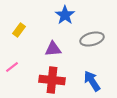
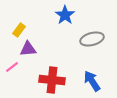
purple triangle: moved 25 px left
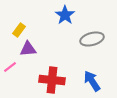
pink line: moved 2 px left
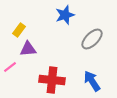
blue star: rotated 18 degrees clockwise
gray ellipse: rotated 30 degrees counterclockwise
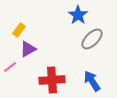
blue star: moved 13 px right; rotated 18 degrees counterclockwise
purple triangle: rotated 24 degrees counterclockwise
red cross: rotated 10 degrees counterclockwise
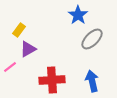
blue arrow: rotated 20 degrees clockwise
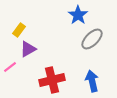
red cross: rotated 10 degrees counterclockwise
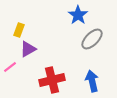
yellow rectangle: rotated 16 degrees counterclockwise
